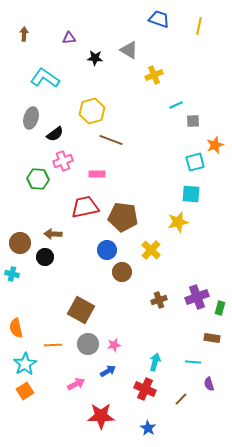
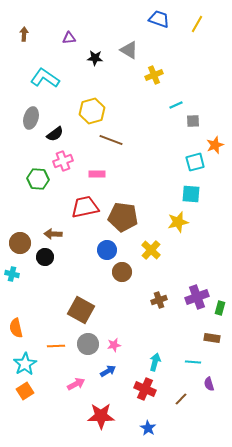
yellow line at (199, 26): moved 2 px left, 2 px up; rotated 18 degrees clockwise
orange line at (53, 345): moved 3 px right, 1 px down
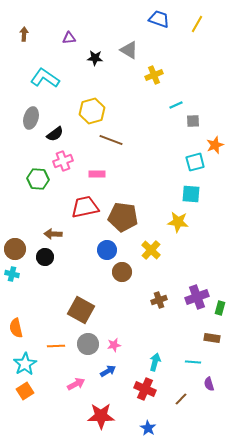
yellow star at (178, 222): rotated 20 degrees clockwise
brown circle at (20, 243): moved 5 px left, 6 px down
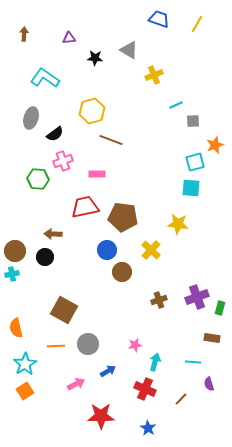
cyan square at (191, 194): moved 6 px up
yellow star at (178, 222): moved 2 px down
brown circle at (15, 249): moved 2 px down
cyan cross at (12, 274): rotated 24 degrees counterclockwise
brown square at (81, 310): moved 17 px left
pink star at (114, 345): moved 21 px right
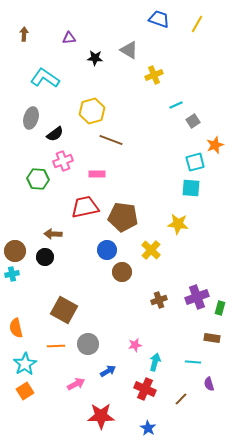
gray square at (193, 121): rotated 32 degrees counterclockwise
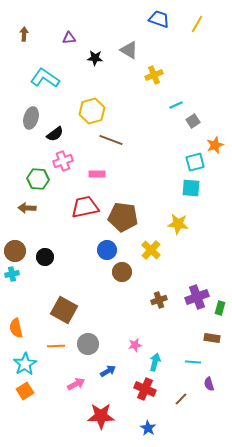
brown arrow at (53, 234): moved 26 px left, 26 px up
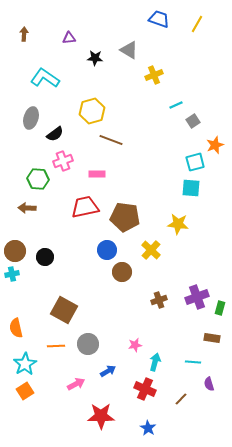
brown pentagon at (123, 217): moved 2 px right
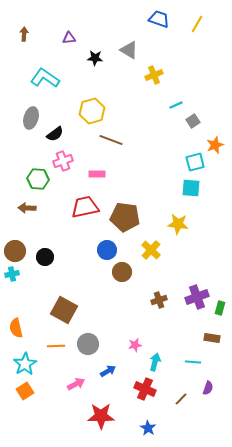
purple semicircle at (209, 384): moved 1 px left, 4 px down; rotated 144 degrees counterclockwise
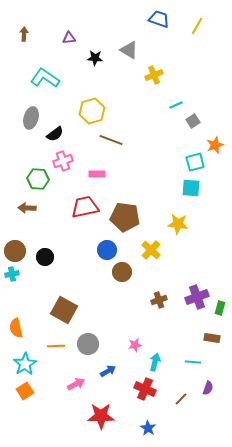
yellow line at (197, 24): moved 2 px down
